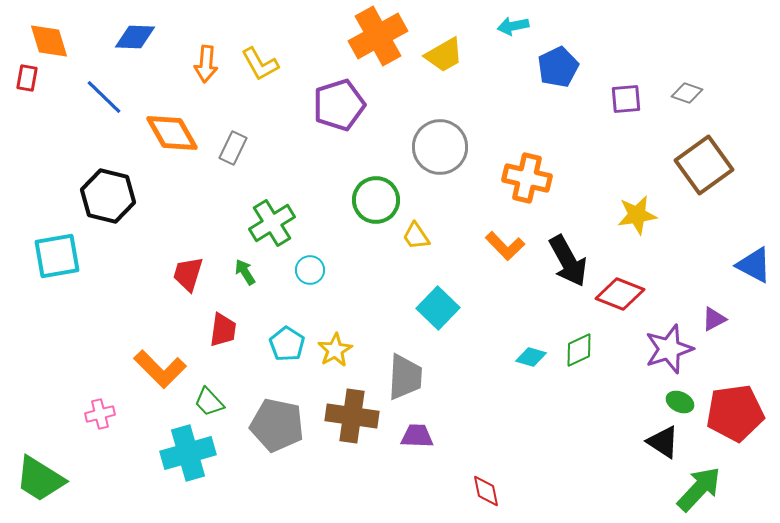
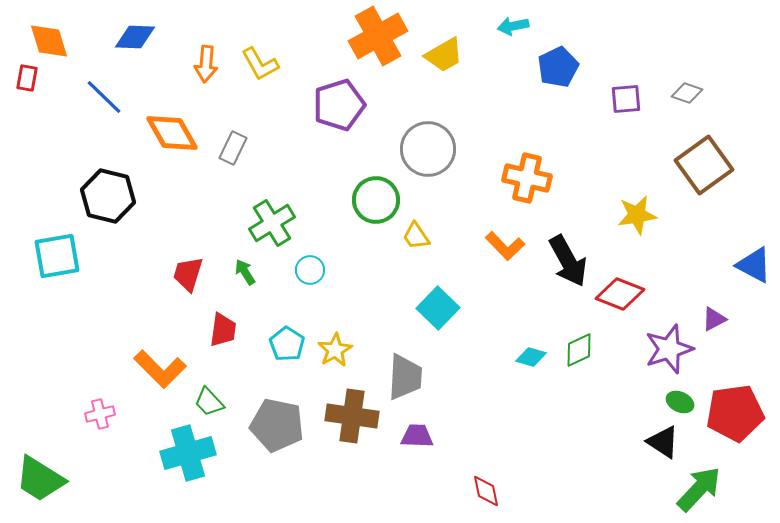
gray circle at (440, 147): moved 12 px left, 2 px down
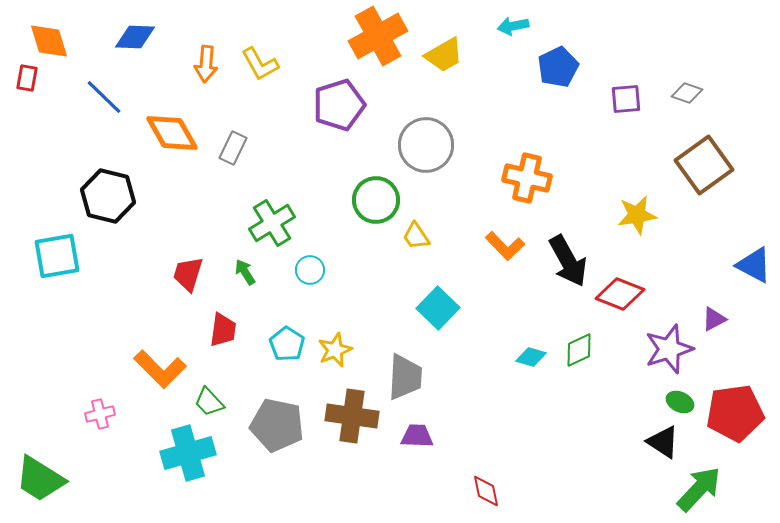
gray circle at (428, 149): moved 2 px left, 4 px up
yellow star at (335, 350): rotated 8 degrees clockwise
